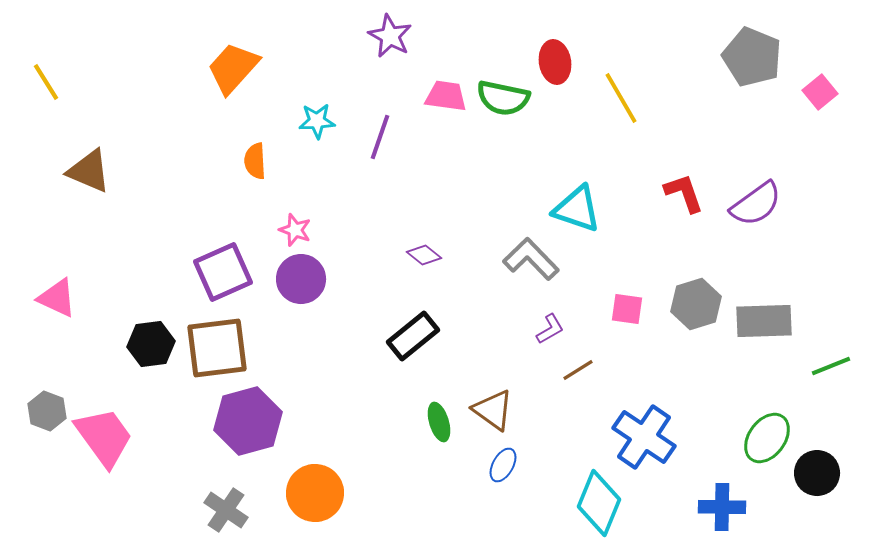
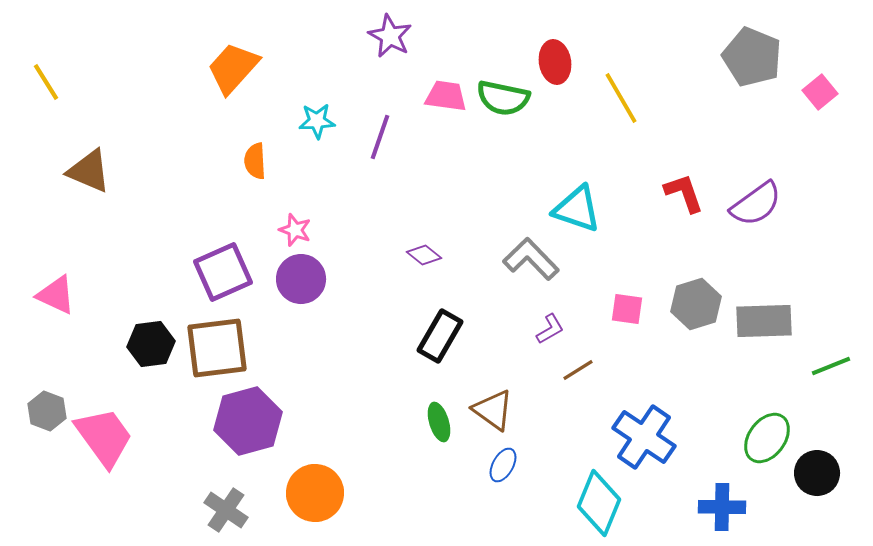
pink triangle at (57, 298): moved 1 px left, 3 px up
black rectangle at (413, 336): moved 27 px right; rotated 21 degrees counterclockwise
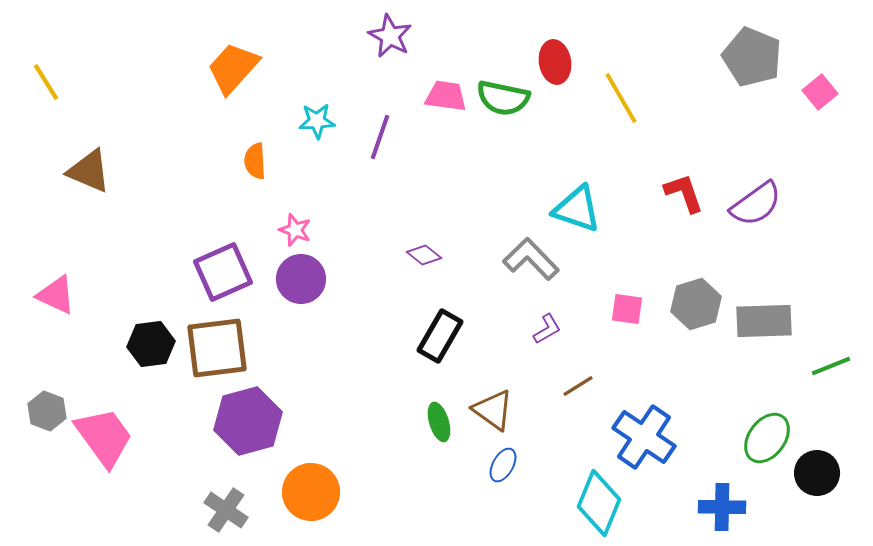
purple L-shape at (550, 329): moved 3 px left
brown line at (578, 370): moved 16 px down
orange circle at (315, 493): moved 4 px left, 1 px up
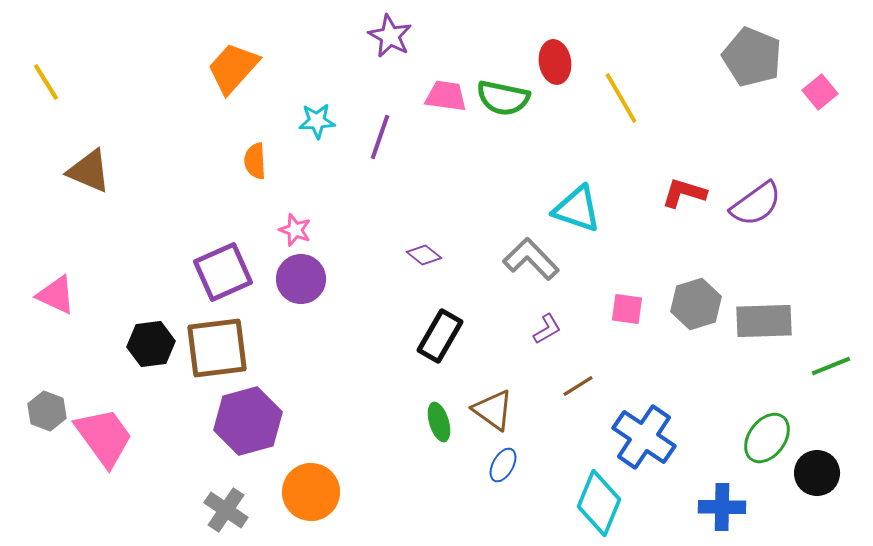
red L-shape at (684, 193): rotated 54 degrees counterclockwise
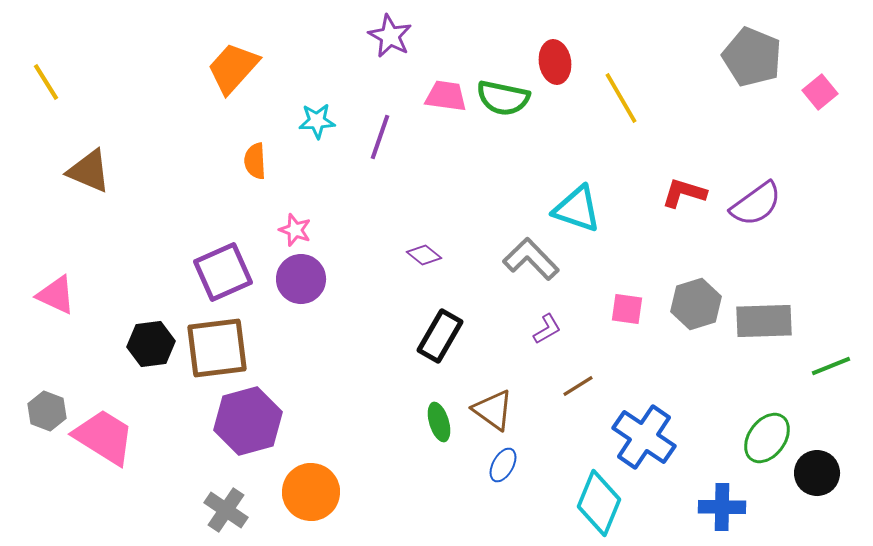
pink trapezoid at (104, 437): rotated 22 degrees counterclockwise
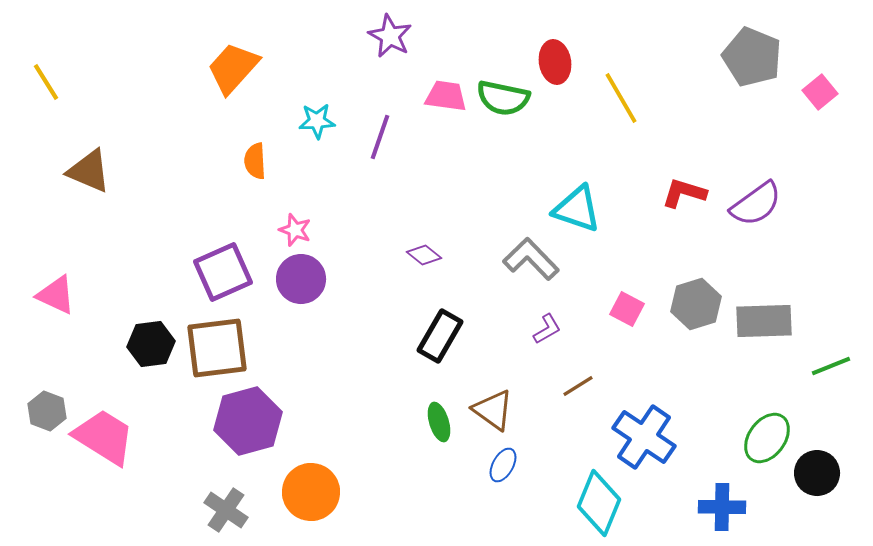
pink square at (627, 309): rotated 20 degrees clockwise
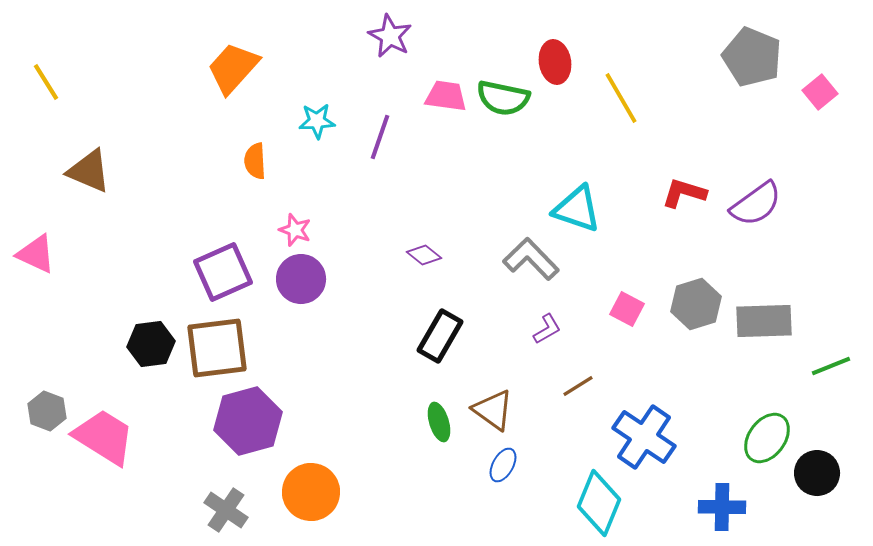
pink triangle at (56, 295): moved 20 px left, 41 px up
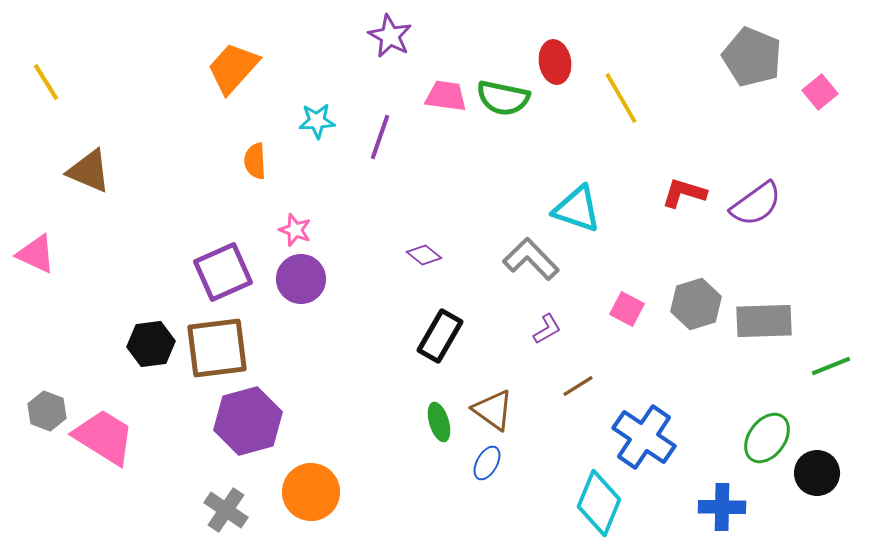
blue ellipse at (503, 465): moved 16 px left, 2 px up
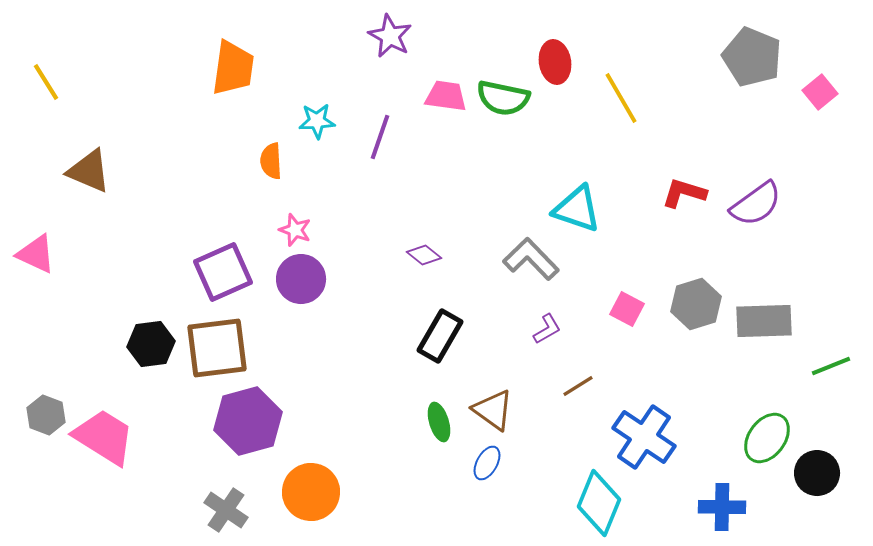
orange trapezoid at (233, 68): rotated 146 degrees clockwise
orange semicircle at (255, 161): moved 16 px right
gray hexagon at (47, 411): moved 1 px left, 4 px down
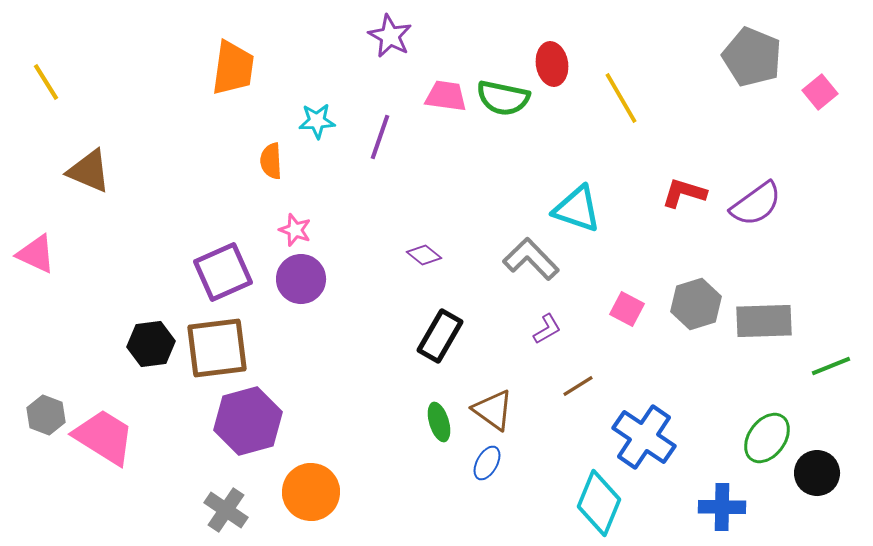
red ellipse at (555, 62): moved 3 px left, 2 px down
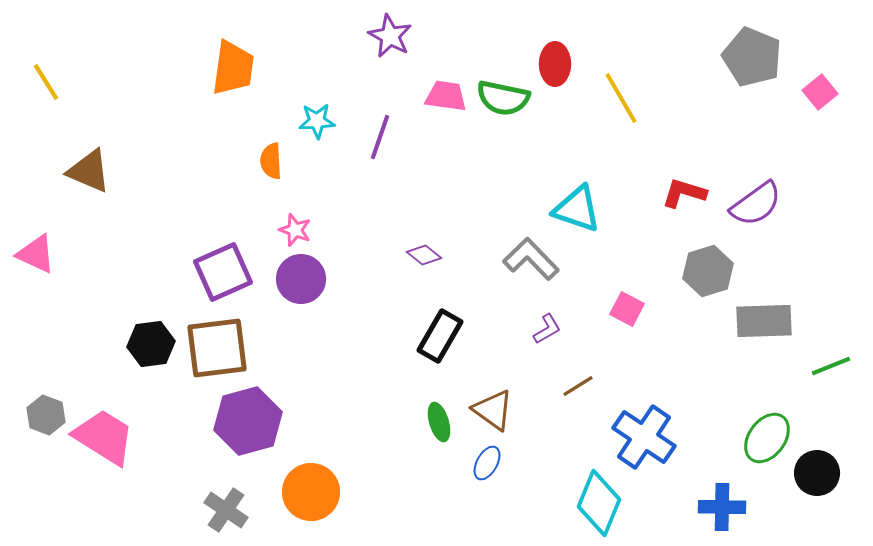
red ellipse at (552, 64): moved 3 px right; rotated 9 degrees clockwise
gray hexagon at (696, 304): moved 12 px right, 33 px up
